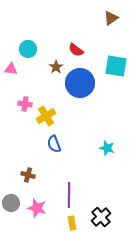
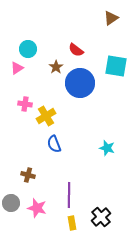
pink triangle: moved 6 px right, 1 px up; rotated 40 degrees counterclockwise
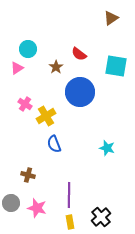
red semicircle: moved 3 px right, 4 px down
blue circle: moved 9 px down
pink cross: rotated 24 degrees clockwise
yellow rectangle: moved 2 px left, 1 px up
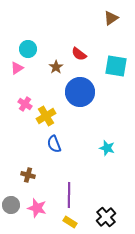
gray circle: moved 2 px down
black cross: moved 5 px right
yellow rectangle: rotated 48 degrees counterclockwise
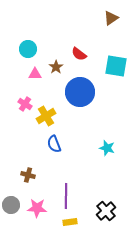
pink triangle: moved 18 px right, 6 px down; rotated 32 degrees clockwise
purple line: moved 3 px left, 1 px down
pink star: rotated 12 degrees counterclockwise
black cross: moved 6 px up
yellow rectangle: rotated 40 degrees counterclockwise
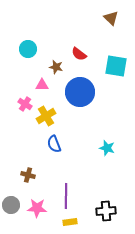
brown triangle: rotated 42 degrees counterclockwise
brown star: rotated 24 degrees counterclockwise
pink triangle: moved 7 px right, 11 px down
black cross: rotated 36 degrees clockwise
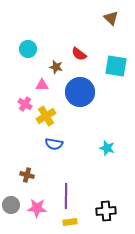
blue semicircle: rotated 60 degrees counterclockwise
brown cross: moved 1 px left
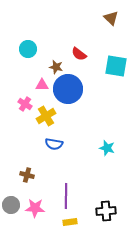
blue circle: moved 12 px left, 3 px up
pink star: moved 2 px left
